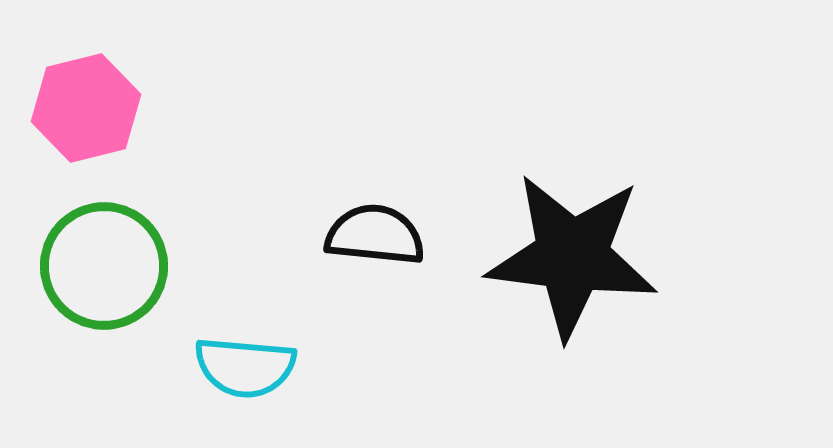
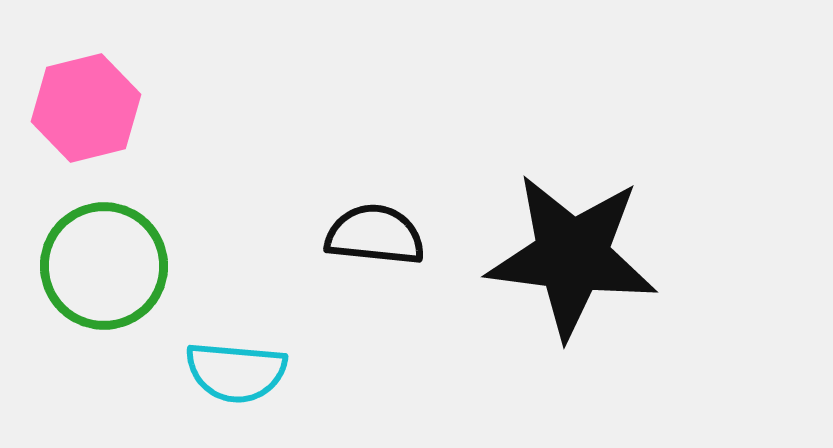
cyan semicircle: moved 9 px left, 5 px down
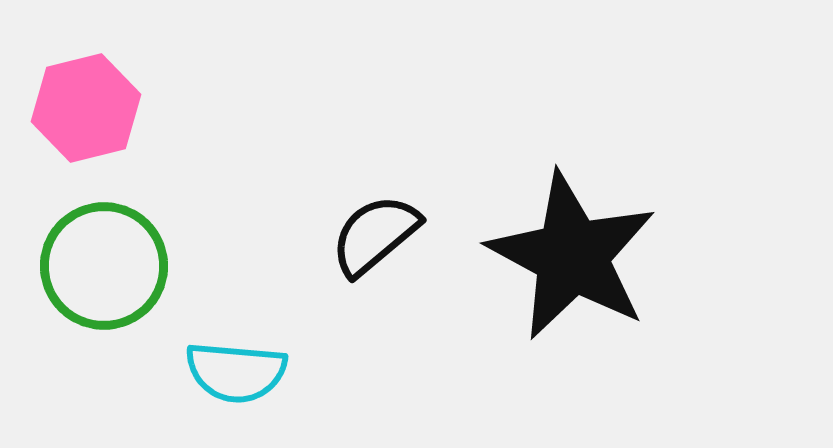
black semicircle: rotated 46 degrees counterclockwise
black star: rotated 21 degrees clockwise
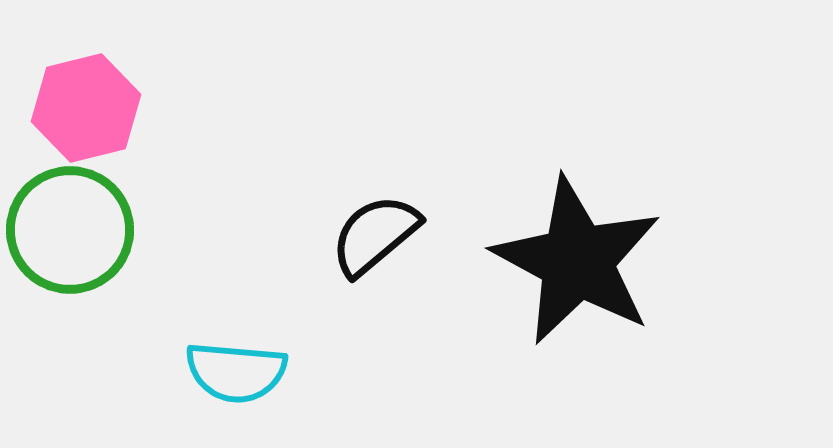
black star: moved 5 px right, 5 px down
green circle: moved 34 px left, 36 px up
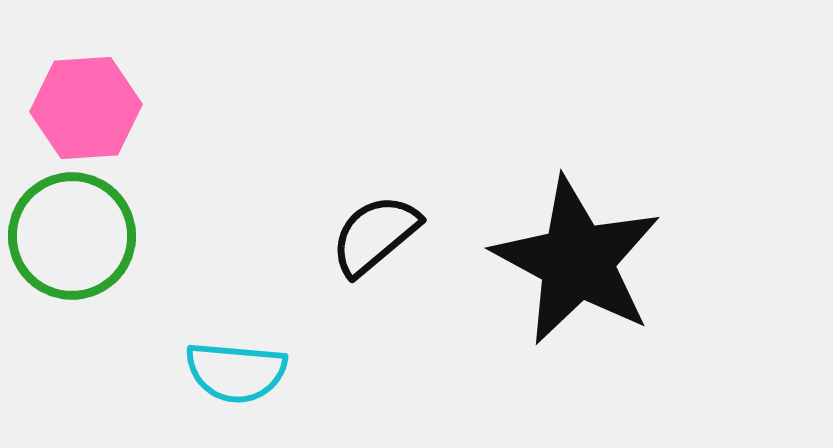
pink hexagon: rotated 10 degrees clockwise
green circle: moved 2 px right, 6 px down
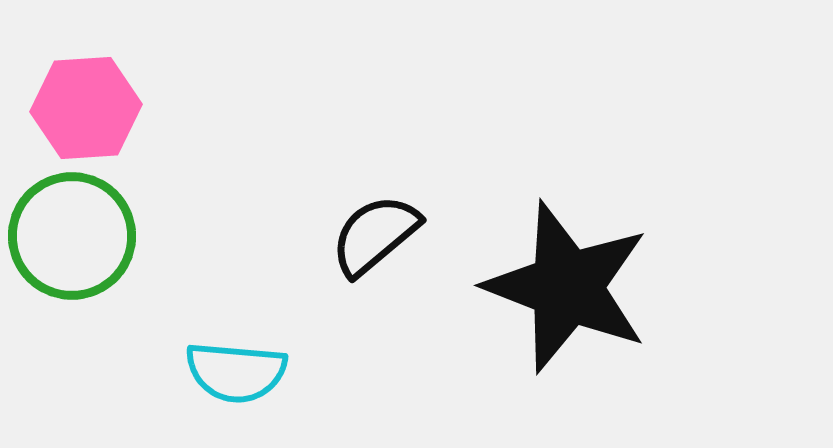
black star: moved 10 px left, 26 px down; rotated 7 degrees counterclockwise
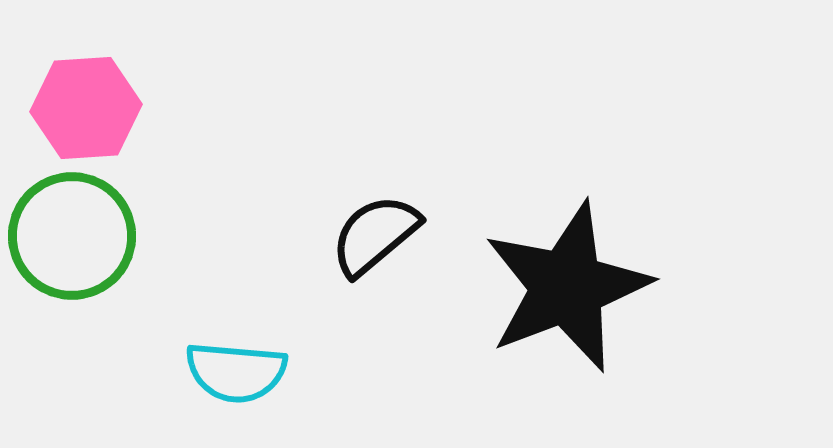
black star: rotated 30 degrees clockwise
